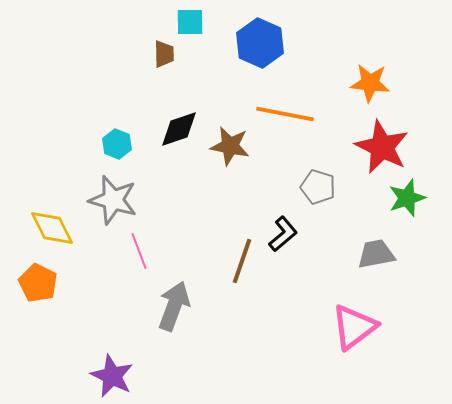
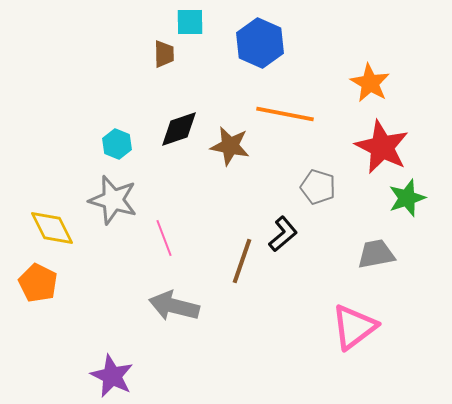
orange star: rotated 24 degrees clockwise
pink line: moved 25 px right, 13 px up
gray arrow: rotated 96 degrees counterclockwise
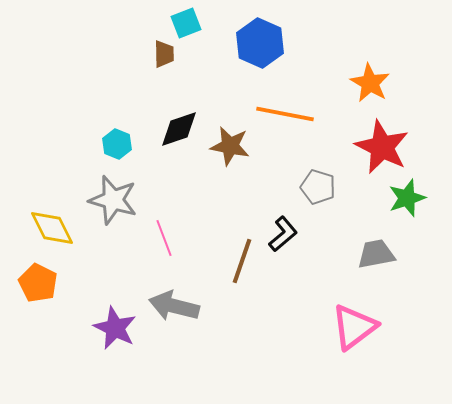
cyan square: moved 4 px left, 1 px down; rotated 20 degrees counterclockwise
purple star: moved 3 px right, 48 px up
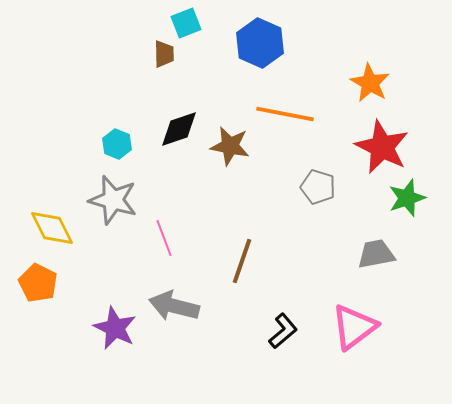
black L-shape: moved 97 px down
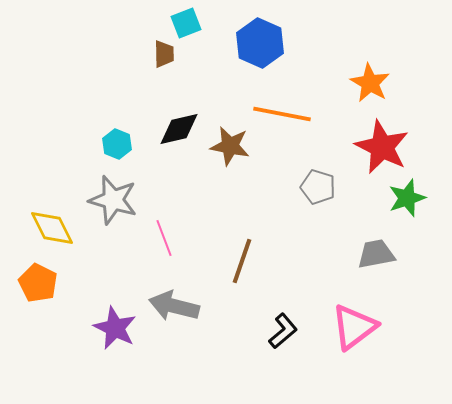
orange line: moved 3 px left
black diamond: rotated 6 degrees clockwise
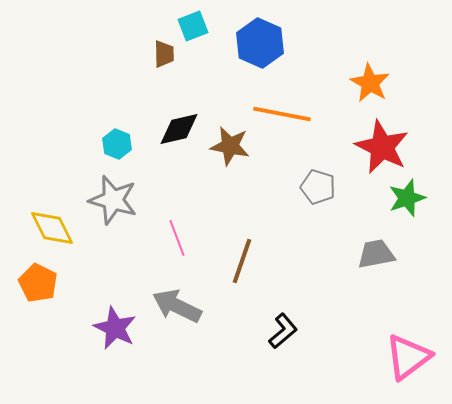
cyan square: moved 7 px right, 3 px down
pink line: moved 13 px right
gray arrow: moved 3 px right; rotated 12 degrees clockwise
pink triangle: moved 54 px right, 30 px down
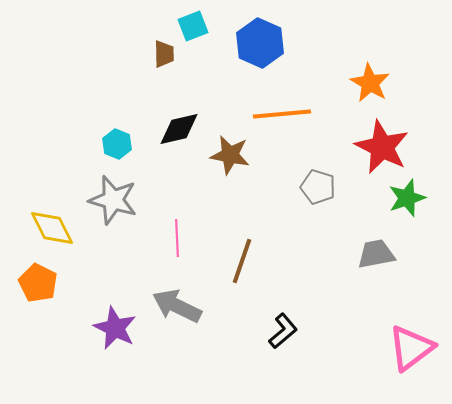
orange line: rotated 16 degrees counterclockwise
brown star: moved 9 px down
pink line: rotated 18 degrees clockwise
pink triangle: moved 3 px right, 9 px up
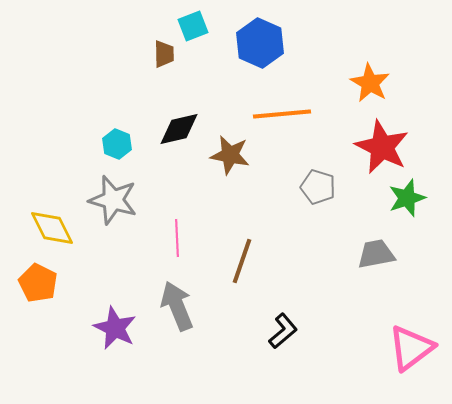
gray arrow: rotated 42 degrees clockwise
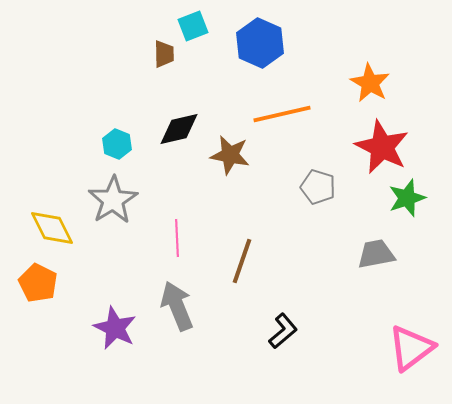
orange line: rotated 8 degrees counterclockwise
gray star: rotated 24 degrees clockwise
